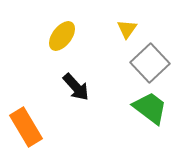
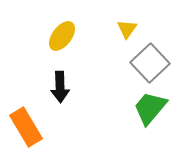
black arrow: moved 16 px left; rotated 40 degrees clockwise
green trapezoid: rotated 87 degrees counterclockwise
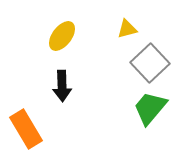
yellow triangle: rotated 40 degrees clockwise
black arrow: moved 2 px right, 1 px up
orange rectangle: moved 2 px down
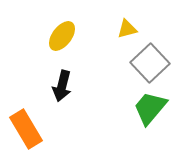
black arrow: rotated 16 degrees clockwise
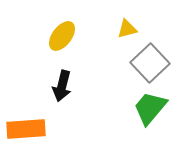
orange rectangle: rotated 63 degrees counterclockwise
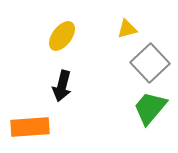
orange rectangle: moved 4 px right, 2 px up
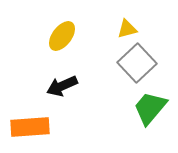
gray square: moved 13 px left
black arrow: rotated 52 degrees clockwise
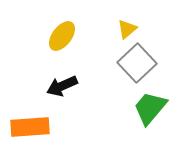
yellow triangle: rotated 25 degrees counterclockwise
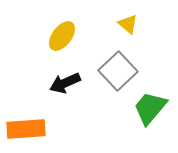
yellow triangle: moved 1 px right, 5 px up; rotated 40 degrees counterclockwise
gray square: moved 19 px left, 8 px down
black arrow: moved 3 px right, 3 px up
orange rectangle: moved 4 px left, 2 px down
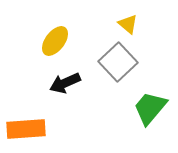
yellow ellipse: moved 7 px left, 5 px down
gray square: moved 9 px up
